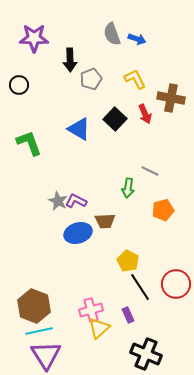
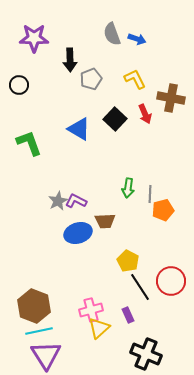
gray line: moved 23 px down; rotated 66 degrees clockwise
gray star: rotated 18 degrees clockwise
red circle: moved 5 px left, 3 px up
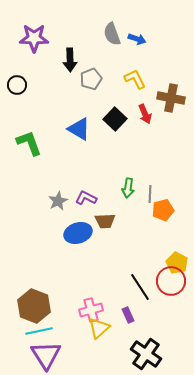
black circle: moved 2 px left
purple L-shape: moved 10 px right, 3 px up
yellow pentagon: moved 49 px right, 2 px down
black cross: rotated 12 degrees clockwise
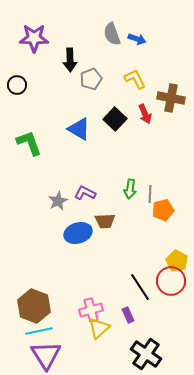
green arrow: moved 2 px right, 1 px down
purple L-shape: moved 1 px left, 5 px up
yellow pentagon: moved 2 px up
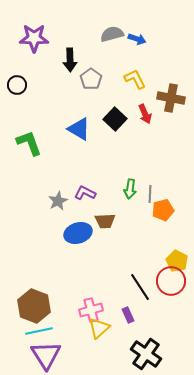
gray semicircle: rotated 95 degrees clockwise
gray pentagon: rotated 15 degrees counterclockwise
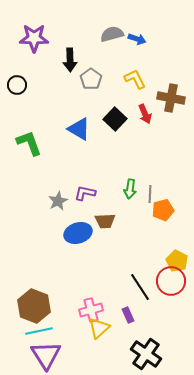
purple L-shape: rotated 15 degrees counterclockwise
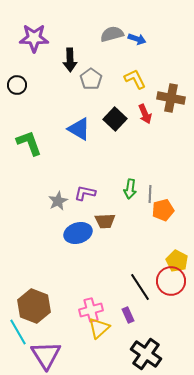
cyan line: moved 21 px left, 1 px down; rotated 72 degrees clockwise
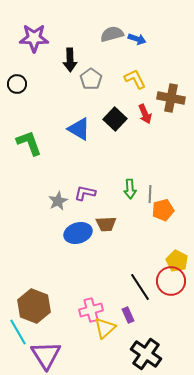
black circle: moved 1 px up
green arrow: rotated 12 degrees counterclockwise
brown trapezoid: moved 1 px right, 3 px down
yellow triangle: moved 6 px right
